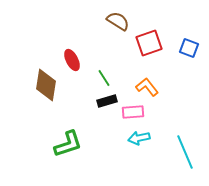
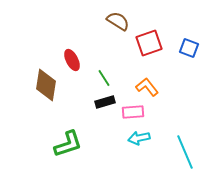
black rectangle: moved 2 px left, 1 px down
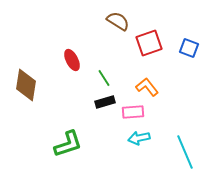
brown diamond: moved 20 px left
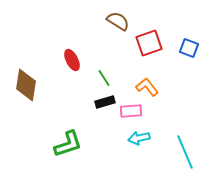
pink rectangle: moved 2 px left, 1 px up
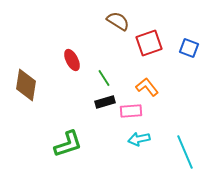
cyan arrow: moved 1 px down
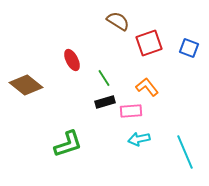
brown diamond: rotated 60 degrees counterclockwise
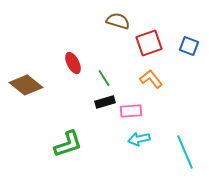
brown semicircle: rotated 15 degrees counterclockwise
blue square: moved 2 px up
red ellipse: moved 1 px right, 3 px down
orange L-shape: moved 4 px right, 8 px up
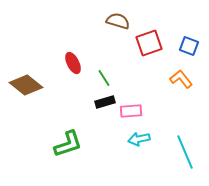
orange L-shape: moved 30 px right
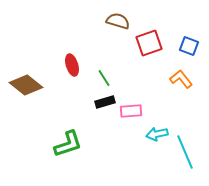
red ellipse: moved 1 px left, 2 px down; rotated 10 degrees clockwise
cyan arrow: moved 18 px right, 5 px up
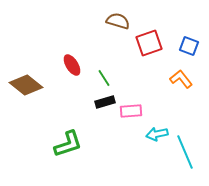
red ellipse: rotated 15 degrees counterclockwise
